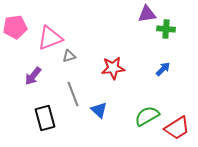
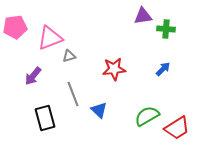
purple triangle: moved 4 px left, 2 px down
red star: moved 1 px right, 1 px down
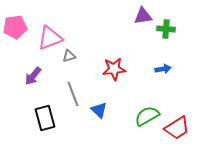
blue arrow: rotated 35 degrees clockwise
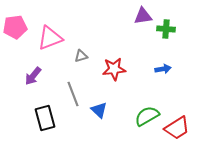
gray triangle: moved 12 px right
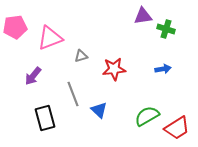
green cross: rotated 12 degrees clockwise
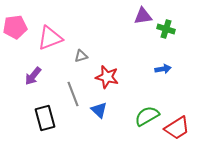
red star: moved 7 px left, 8 px down; rotated 20 degrees clockwise
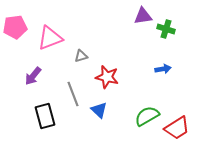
black rectangle: moved 2 px up
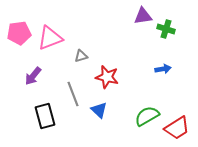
pink pentagon: moved 4 px right, 6 px down
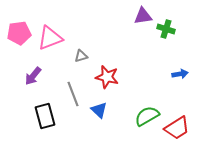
blue arrow: moved 17 px right, 5 px down
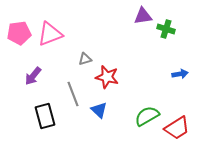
pink triangle: moved 4 px up
gray triangle: moved 4 px right, 3 px down
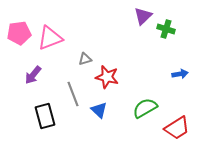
purple triangle: rotated 36 degrees counterclockwise
pink triangle: moved 4 px down
purple arrow: moved 1 px up
green semicircle: moved 2 px left, 8 px up
